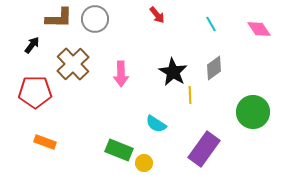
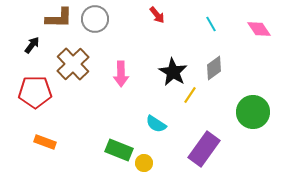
yellow line: rotated 36 degrees clockwise
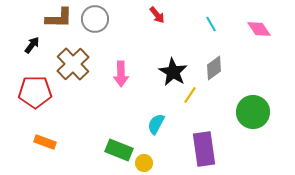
cyan semicircle: rotated 85 degrees clockwise
purple rectangle: rotated 44 degrees counterclockwise
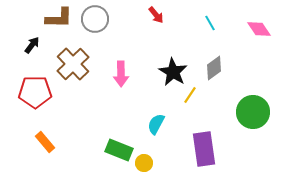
red arrow: moved 1 px left
cyan line: moved 1 px left, 1 px up
orange rectangle: rotated 30 degrees clockwise
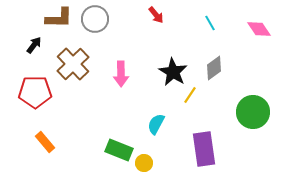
black arrow: moved 2 px right
